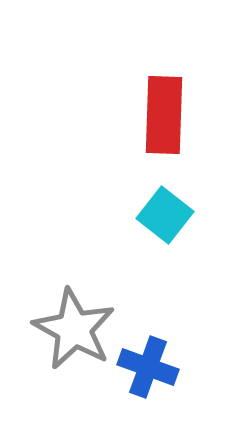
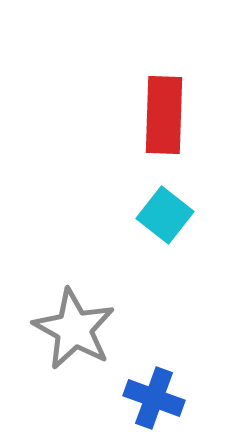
blue cross: moved 6 px right, 31 px down
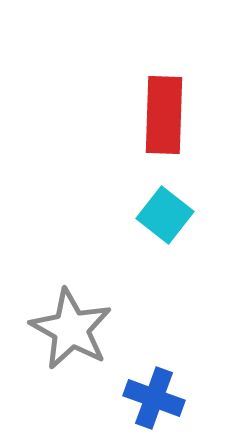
gray star: moved 3 px left
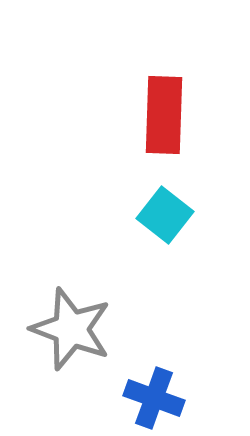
gray star: rotated 8 degrees counterclockwise
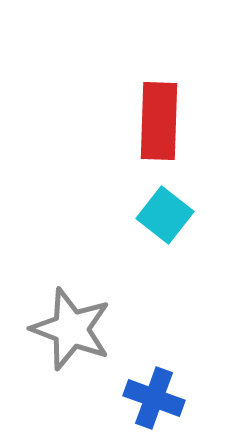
red rectangle: moved 5 px left, 6 px down
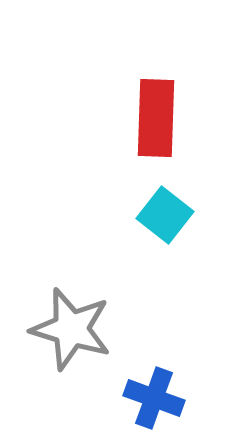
red rectangle: moved 3 px left, 3 px up
gray star: rotated 4 degrees counterclockwise
